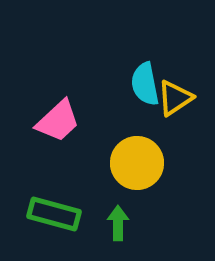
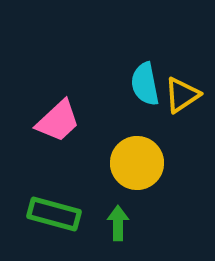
yellow triangle: moved 7 px right, 3 px up
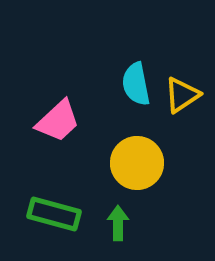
cyan semicircle: moved 9 px left
